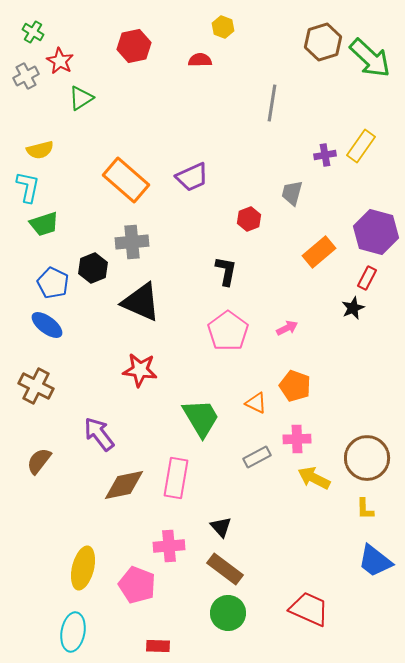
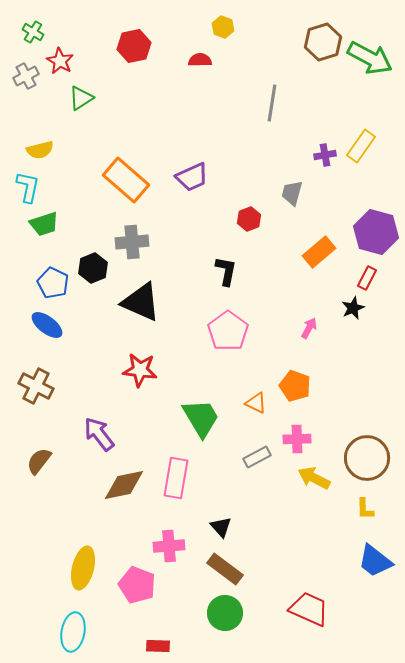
green arrow at (370, 58): rotated 15 degrees counterclockwise
pink arrow at (287, 328): moved 22 px right; rotated 35 degrees counterclockwise
green circle at (228, 613): moved 3 px left
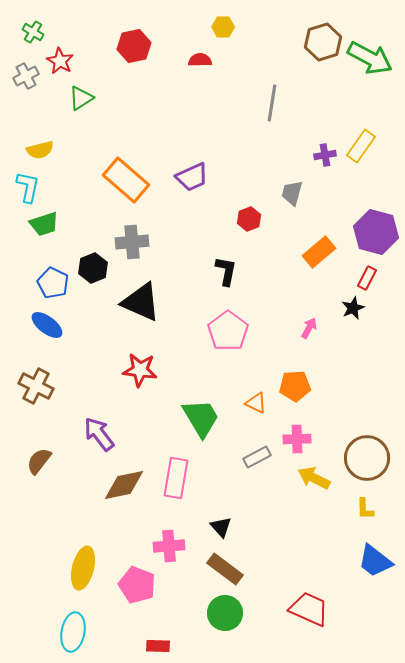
yellow hexagon at (223, 27): rotated 20 degrees counterclockwise
orange pentagon at (295, 386): rotated 24 degrees counterclockwise
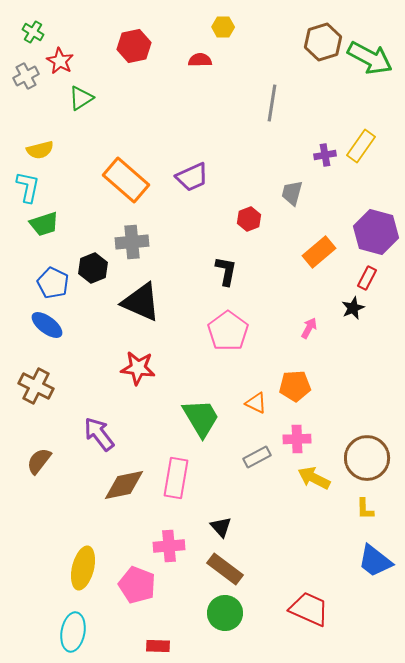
red star at (140, 370): moved 2 px left, 2 px up
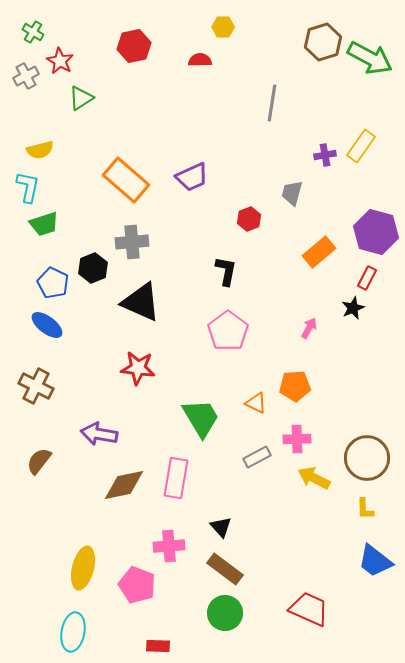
purple arrow at (99, 434): rotated 42 degrees counterclockwise
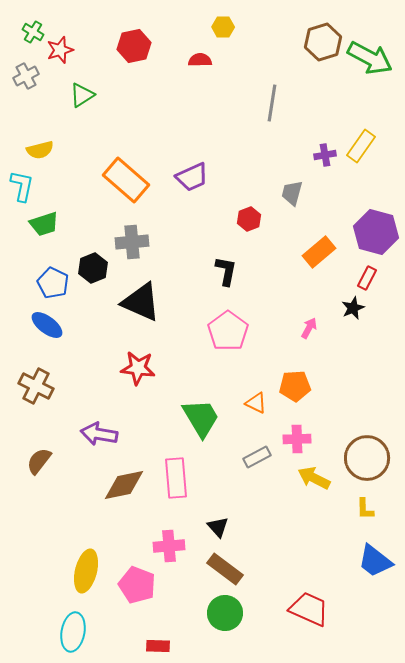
red star at (60, 61): moved 11 px up; rotated 24 degrees clockwise
green triangle at (81, 98): moved 1 px right, 3 px up
cyan L-shape at (28, 187): moved 6 px left, 1 px up
pink rectangle at (176, 478): rotated 15 degrees counterclockwise
black triangle at (221, 527): moved 3 px left
yellow ellipse at (83, 568): moved 3 px right, 3 px down
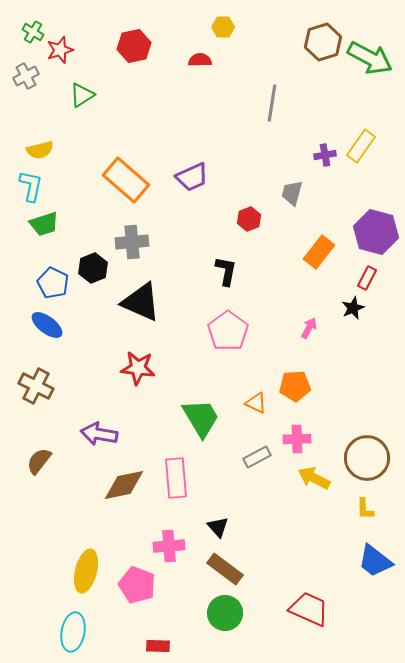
cyan L-shape at (22, 186): moved 9 px right
orange rectangle at (319, 252): rotated 12 degrees counterclockwise
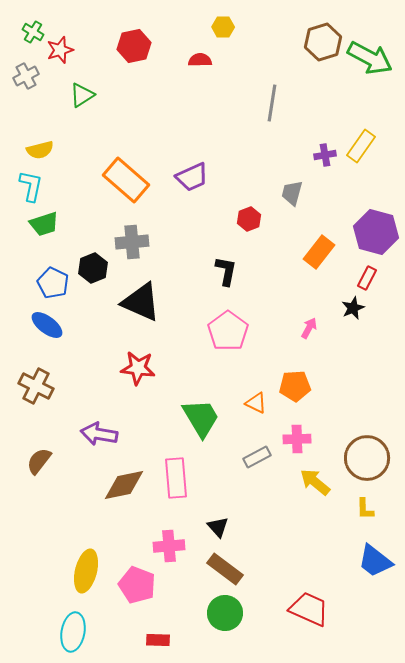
yellow arrow at (314, 478): moved 1 px right, 4 px down; rotated 12 degrees clockwise
red rectangle at (158, 646): moved 6 px up
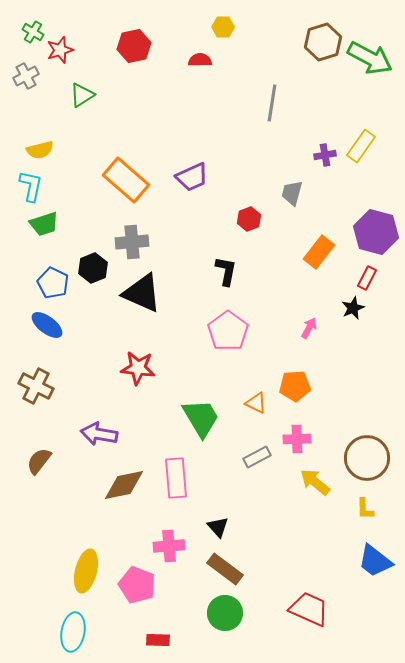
black triangle at (141, 302): moved 1 px right, 9 px up
